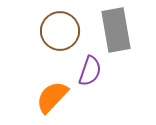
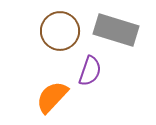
gray rectangle: rotated 63 degrees counterclockwise
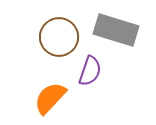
brown circle: moved 1 px left, 6 px down
orange semicircle: moved 2 px left, 1 px down
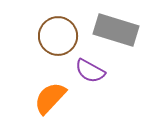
brown circle: moved 1 px left, 1 px up
purple semicircle: rotated 100 degrees clockwise
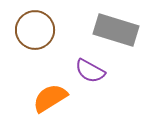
brown circle: moved 23 px left, 6 px up
orange semicircle: rotated 15 degrees clockwise
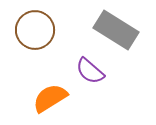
gray rectangle: rotated 15 degrees clockwise
purple semicircle: rotated 12 degrees clockwise
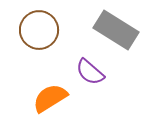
brown circle: moved 4 px right
purple semicircle: moved 1 px down
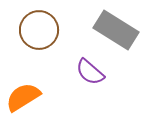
orange semicircle: moved 27 px left, 1 px up
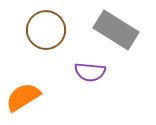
brown circle: moved 7 px right
purple semicircle: rotated 36 degrees counterclockwise
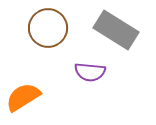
brown circle: moved 2 px right, 2 px up
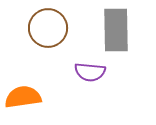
gray rectangle: rotated 57 degrees clockwise
orange semicircle: rotated 24 degrees clockwise
